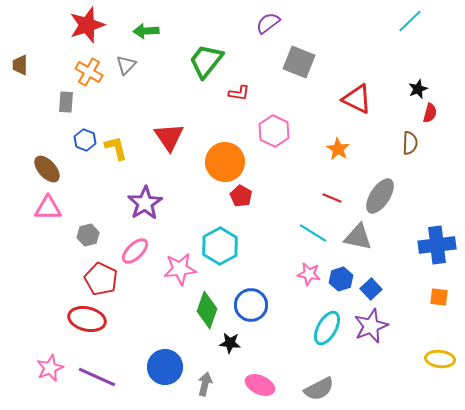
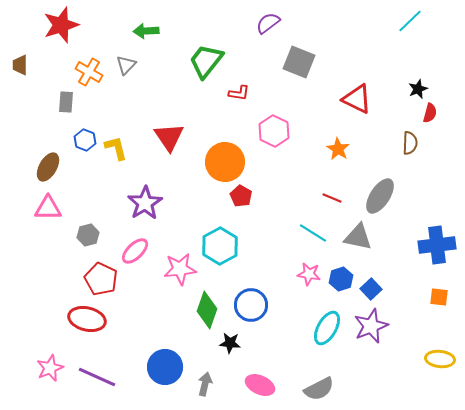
red star at (87, 25): moved 26 px left
brown ellipse at (47, 169): moved 1 px right, 2 px up; rotated 72 degrees clockwise
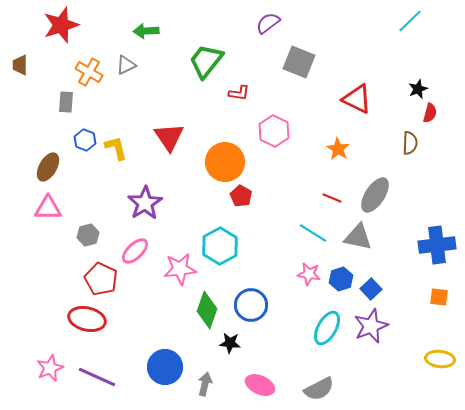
gray triangle at (126, 65): rotated 20 degrees clockwise
gray ellipse at (380, 196): moved 5 px left, 1 px up
